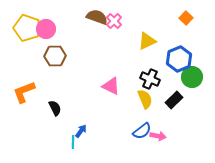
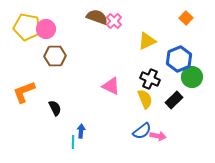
yellow pentagon: moved 1 px up; rotated 8 degrees counterclockwise
blue arrow: rotated 32 degrees counterclockwise
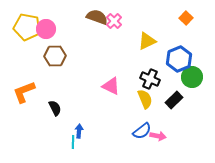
blue arrow: moved 2 px left
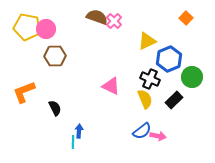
blue hexagon: moved 10 px left
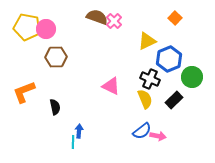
orange square: moved 11 px left
brown hexagon: moved 1 px right, 1 px down
black semicircle: moved 1 px up; rotated 14 degrees clockwise
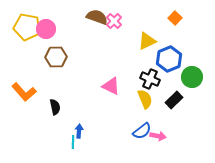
orange L-shape: rotated 110 degrees counterclockwise
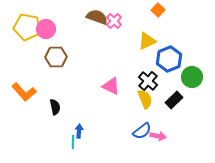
orange square: moved 17 px left, 8 px up
black cross: moved 2 px left, 2 px down; rotated 18 degrees clockwise
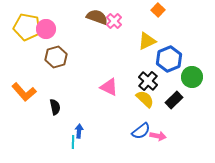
brown hexagon: rotated 15 degrees counterclockwise
pink triangle: moved 2 px left, 1 px down
yellow semicircle: rotated 24 degrees counterclockwise
blue semicircle: moved 1 px left
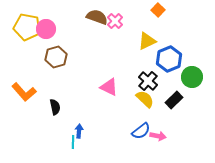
pink cross: moved 1 px right
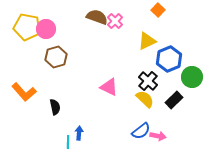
blue arrow: moved 2 px down
cyan line: moved 5 px left
